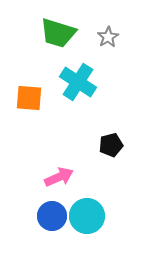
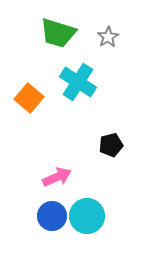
orange square: rotated 36 degrees clockwise
pink arrow: moved 2 px left
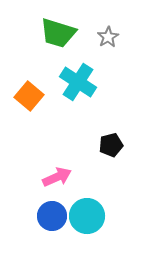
orange square: moved 2 px up
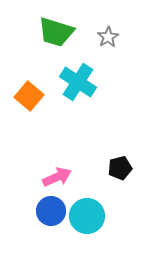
green trapezoid: moved 2 px left, 1 px up
black pentagon: moved 9 px right, 23 px down
blue circle: moved 1 px left, 5 px up
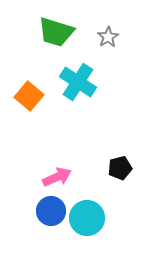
cyan circle: moved 2 px down
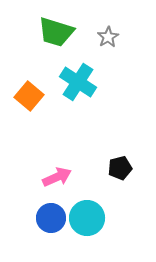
blue circle: moved 7 px down
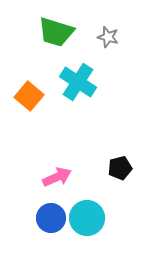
gray star: rotated 25 degrees counterclockwise
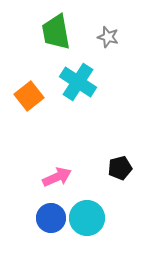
green trapezoid: rotated 63 degrees clockwise
orange square: rotated 12 degrees clockwise
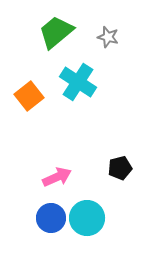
green trapezoid: rotated 60 degrees clockwise
